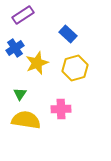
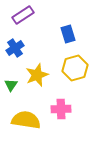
blue rectangle: rotated 30 degrees clockwise
yellow star: moved 12 px down
green triangle: moved 9 px left, 9 px up
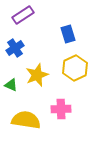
yellow hexagon: rotated 10 degrees counterclockwise
green triangle: rotated 40 degrees counterclockwise
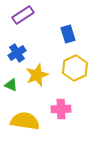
blue cross: moved 2 px right, 5 px down
yellow semicircle: moved 1 px left, 1 px down
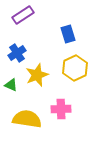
yellow semicircle: moved 2 px right, 2 px up
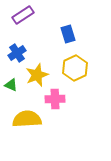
pink cross: moved 6 px left, 10 px up
yellow semicircle: rotated 12 degrees counterclockwise
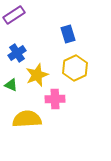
purple rectangle: moved 9 px left
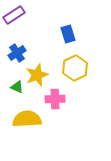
green triangle: moved 6 px right, 2 px down
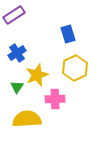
green triangle: rotated 40 degrees clockwise
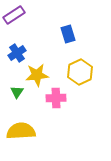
yellow hexagon: moved 5 px right, 4 px down
yellow star: rotated 15 degrees clockwise
green triangle: moved 5 px down
pink cross: moved 1 px right, 1 px up
yellow semicircle: moved 6 px left, 12 px down
